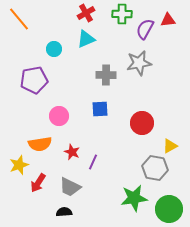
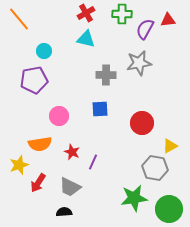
cyan triangle: rotated 36 degrees clockwise
cyan circle: moved 10 px left, 2 px down
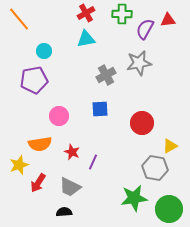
cyan triangle: rotated 24 degrees counterclockwise
gray cross: rotated 30 degrees counterclockwise
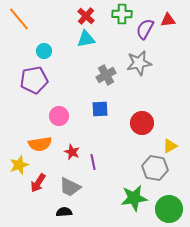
red cross: moved 3 px down; rotated 18 degrees counterclockwise
purple line: rotated 35 degrees counterclockwise
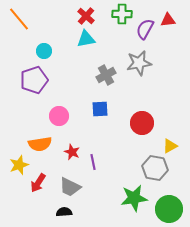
purple pentagon: rotated 8 degrees counterclockwise
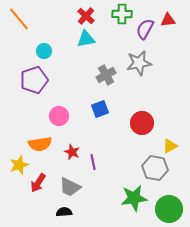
blue square: rotated 18 degrees counterclockwise
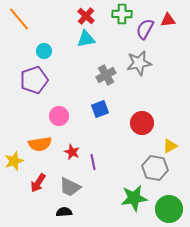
yellow star: moved 5 px left, 4 px up
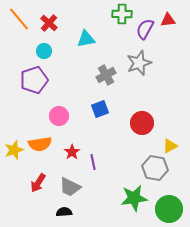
red cross: moved 37 px left, 7 px down
gray star: rotated 10 degrees counterclockwise
red star: rotated 14 degrees clockwise
yellow star: moved 11 px up
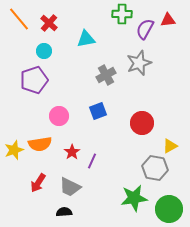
blue square: moved 2 px left, 2 px down
purple line: moved 1 px left, 1 px up; rotated 35 degrees clockwise
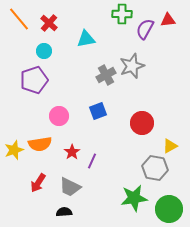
gray star: moved 7 px left, 3 px down
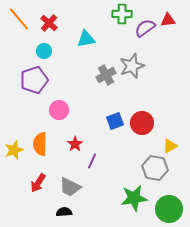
purple semicircle: moved 1 px up; rotated 25 degrees clockwise
blue square: moved 17 px right, 10 px down
pink circle: moved 6 px up
orange semicircle: rotated 100 degrees clockwise
red star: moved 3 px right, 8 px up
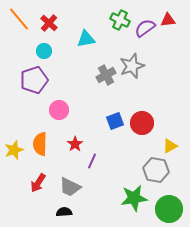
green cross: moved 2 px left, 6 px down; rotated 24 degrees clockwise
gray hexagon: moved 1 px right, 2 px down
